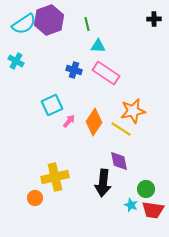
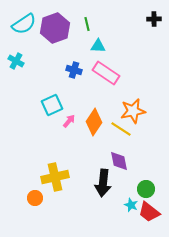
purple hexagon: moved 6 px right, 8 px down
red trapezoid: moved 4 px left, 2 px down; rotated 30 degrees clockwise
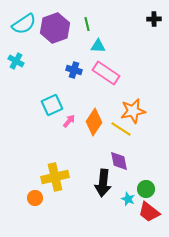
cyan star: moved 3 px left, 6 px up
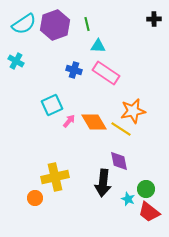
purple hexagon: moved 3 px up
orange diamond: rotated 64 degrees counterclockwise
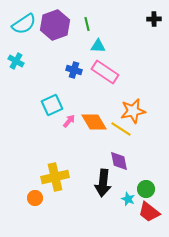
pink rectangle: moved 1 px left, 1 px up
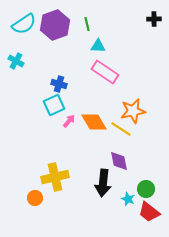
blue cross: moved 15 px left, 14 px down
cyan square: moved 2 px right
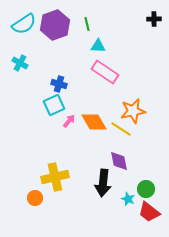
cyan cross: moved 4 px right, 2 px down
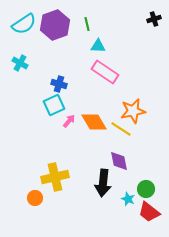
black cross: rotated 16 degrees counterclockwise
